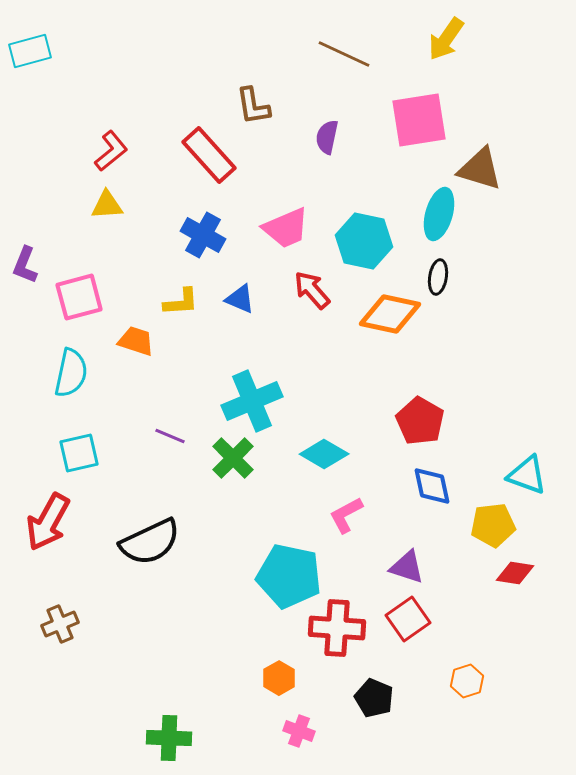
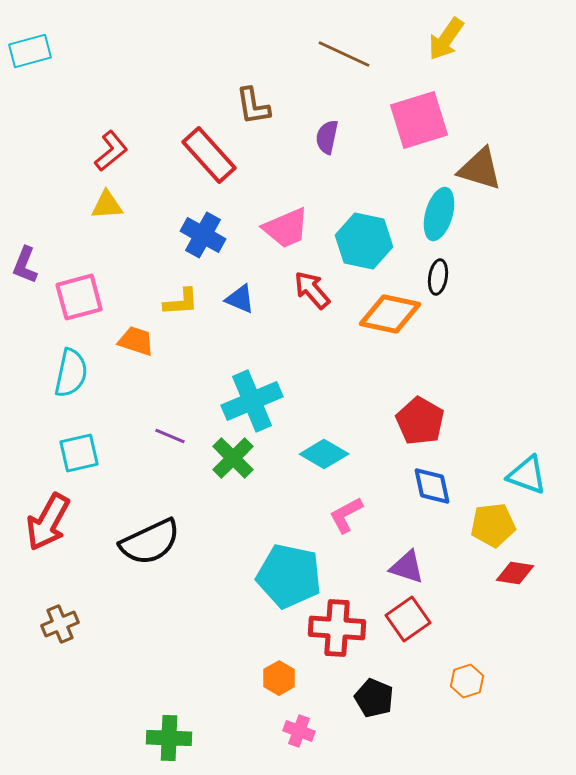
pink square at (419, 120): rotated 8 degrees counterclockwise
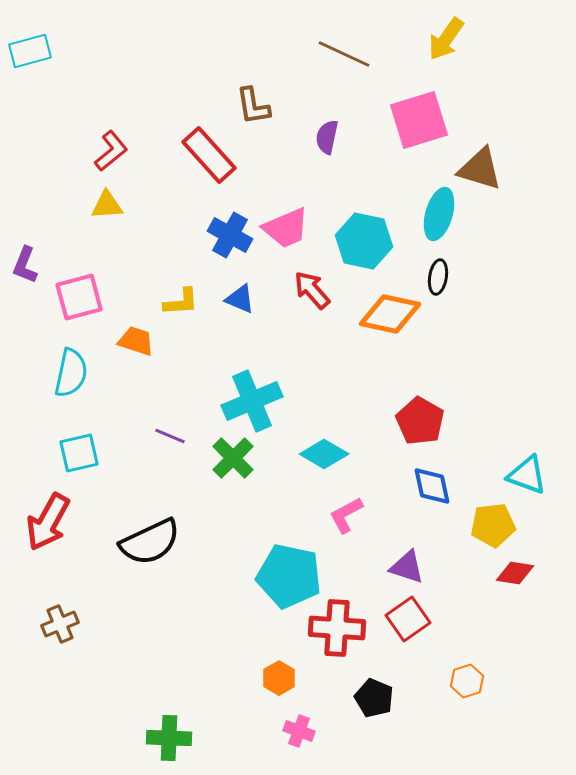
blue cross at (203, 235): moved 27 px right
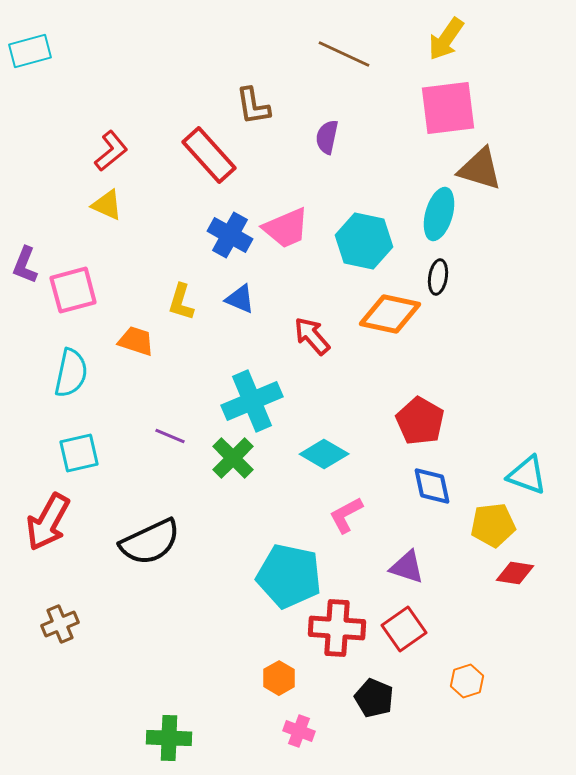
pink square at (419, 120): moved 29 px right, 12 px up; rotated 10 degrees clockwise
yellow triangle at (107, 205): rotated 28 degrees clockwise
red arrow at (312, 290): moved 46 px down
pink square at (79, 297): moved 6 px left, 7 px up
yellow L-shape at (181, 302): rotated 111 degrees clockwise
red square at (408, 619): moved 4 px left, 10 px down
